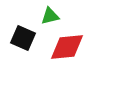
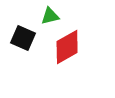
red diamond: rotated 24 degrees counterclockwise
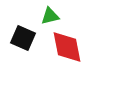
red diamond: rotated 72 degrees counterclockwise
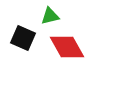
red diamond: rotated 18 degrees counterclockwise
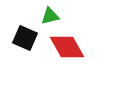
black square: moved 2 px right
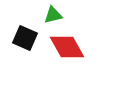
green triangle: moved 3 px right, 1 px up
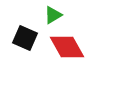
green triangle: rotated 18 degrees counterclockwise
